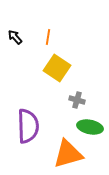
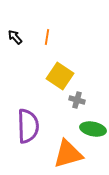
orange line: moved 1 px left
yellow square: moved 3 px right, 8 px down
green ellipse: moved 3 px right, 2 px down
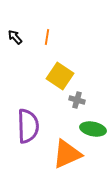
orange triangle: moved 1 px left; rotated 8 degrees counterclockwise
